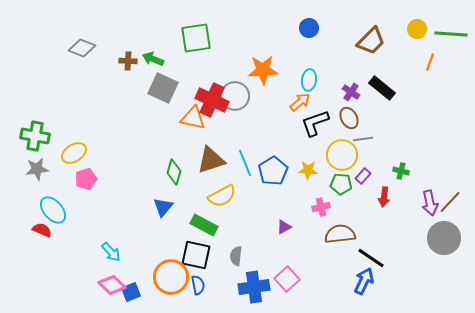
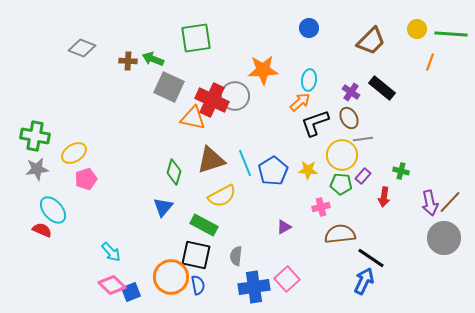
gray square at (163, 88): moved 6 px right, 1 px up
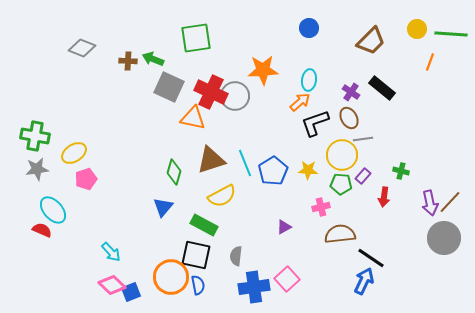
red cross at (212, 100): moved 1 px left, 8 px up
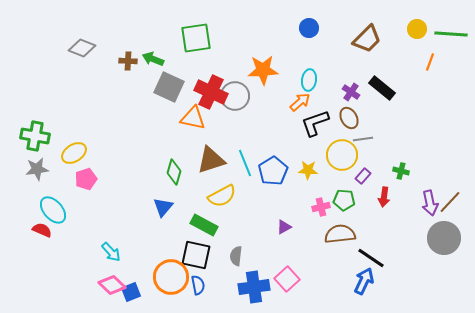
brown trapezoid at (371, 41): moved 4 px left, 2 px up
green pentagon at (341, 184): moved 3 px right, 16 px down
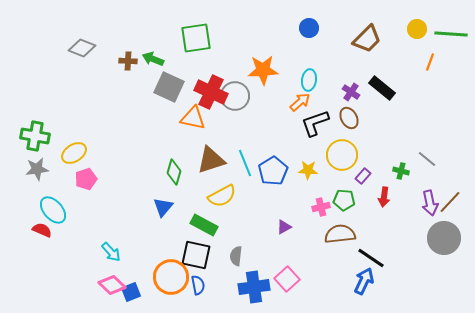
gray line at (363, 139): moved 64 px right, 20 px down; rotated 48 degrees clockwise
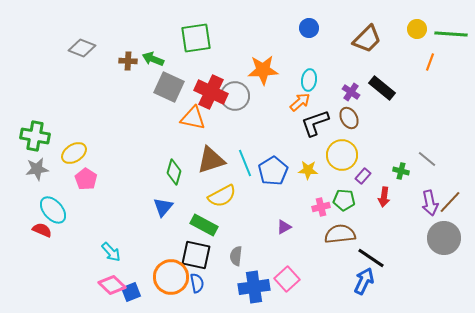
pink pentagon at (86, 179): rotated 20 degrees counterclockwise
blue semicircle at (198, 285): moved 1 px left, 2 px up
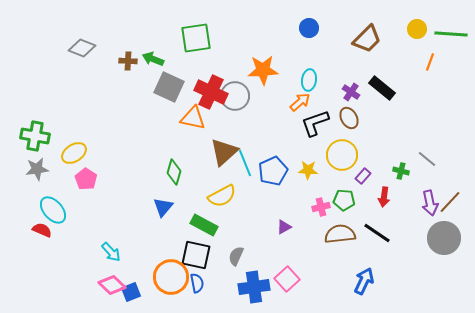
brown triangle at (211, 160): moved 13 px right, 8 px up; rotated 24 degrees counterclockwise
blue pentagon at (273, 171): rotated 8 degrees clockwise
gray semicircle at (236, 256): rotated 18 degrees clockwise
black line at (371, 258): moved 6 px right, 25 px up
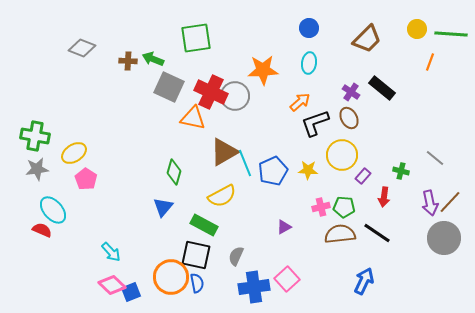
cyan ellipse at (309, 80): moved 17 px up
brown triangle at (224, 152): rotated 12 degrees clockwise
gray line at (427, 159): moved 8 px right, 1 px up
green pentagon at (344, 200): moved 7 px down
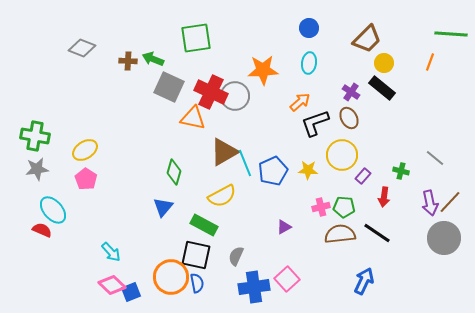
yellow circle at (417, 29): moved 33 px left, 34 px down
yellow ellipse at (74, 153): moved 11 px right, 3 px up
